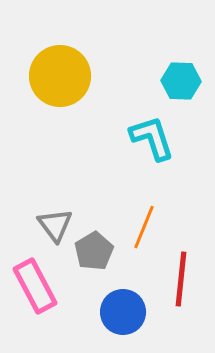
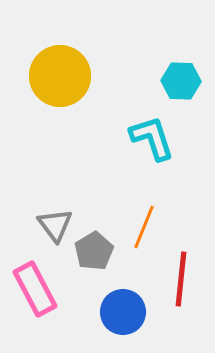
pink rectangle: moved 3 px down
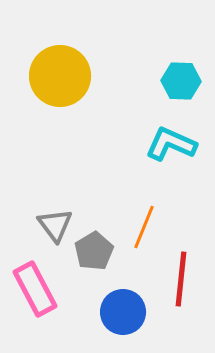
cyan L-shape: moved 19 px right, 6 px down; rotated 48 degrees counterclockwise
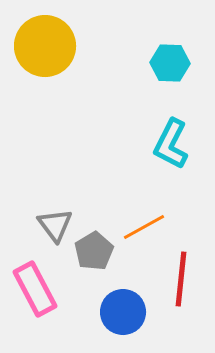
yellow circle: moved 15 px left, 30 px up
cyan hexagon: moved 11 px left, 18 px up
cyan L-shape: rotated 87 degrees counterclockwise
orange line: rotated 39 degrees clockwise
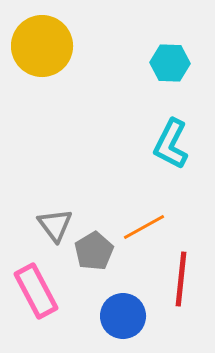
yellow circle: moved 3 px left
pink rectangle: moved 1 px right, 2 px down
blue circle: moved 4 px down
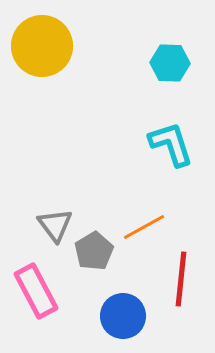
cyan L-shape: rotated 135 degrees clockwise
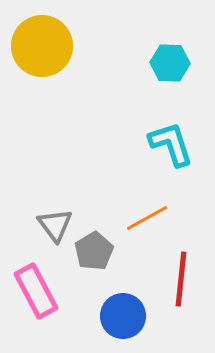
orange line: moved 3 px right, 9 px up
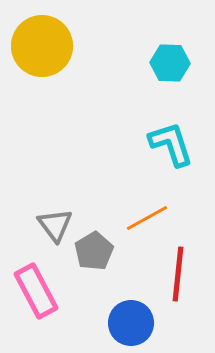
red line: moved 3 px left, 5 px up
blue circle: moved 8 px right, 7 px down
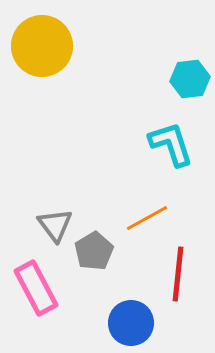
cyan hexagon: moved 20 px right, 16 px down; rotated 9 degrees counterclockwise
pink rectangle: moved 3 px up
